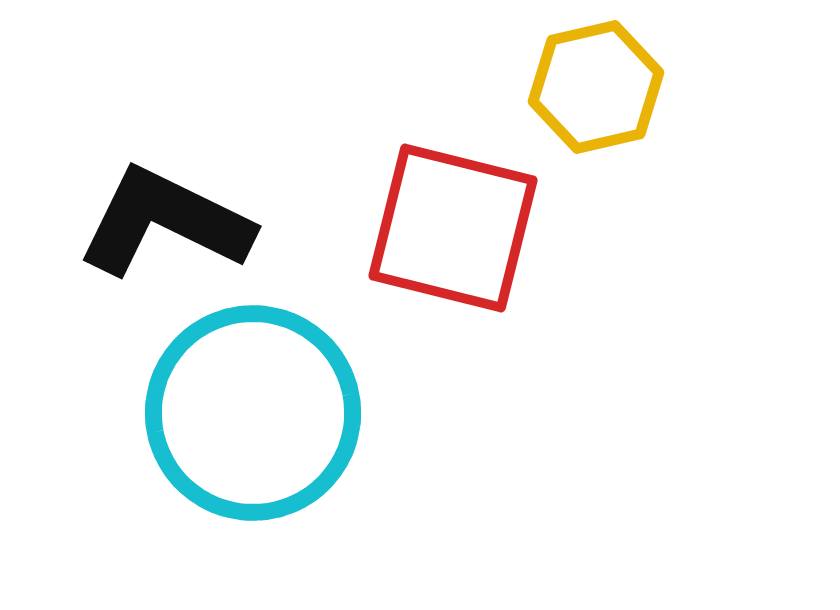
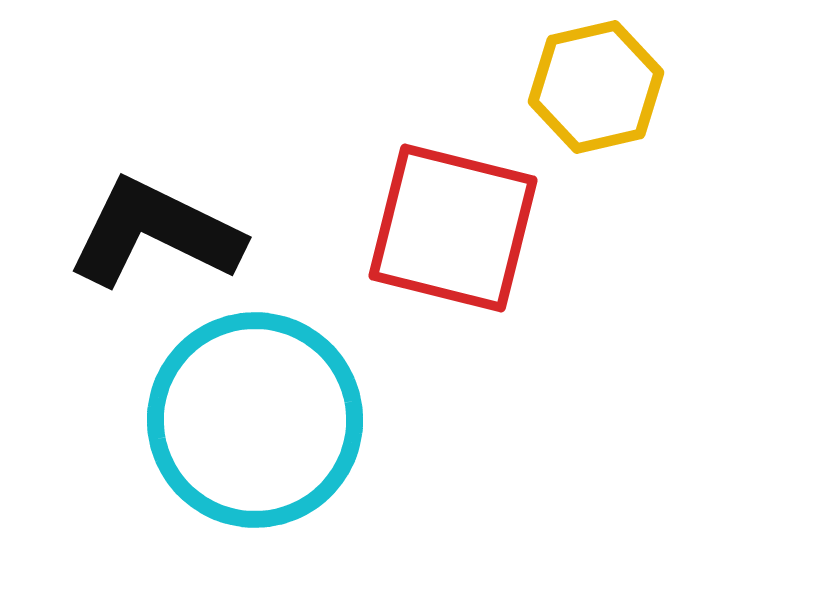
black L-shape: moved 10 px left, 11 px down
cyan circle: moved 2 px right, 7 px down
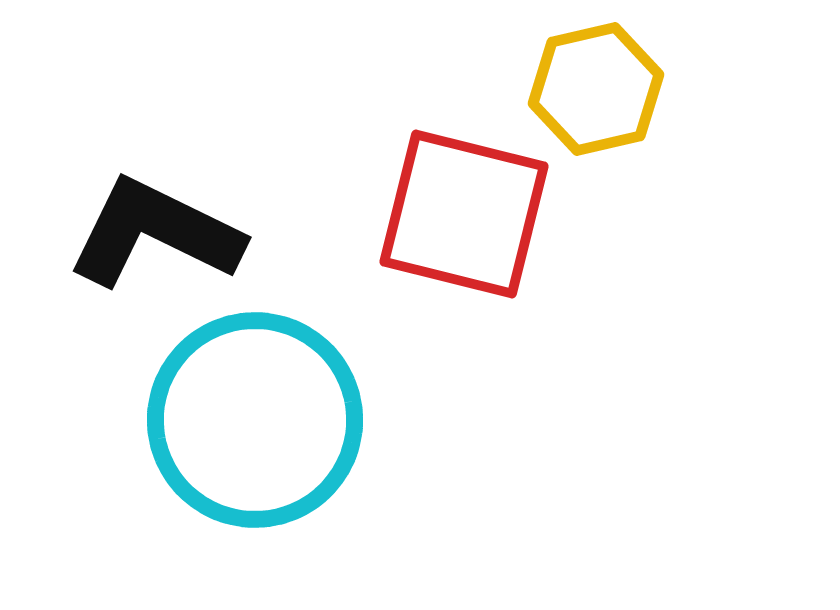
yellow hexagon: moved 2 px down
red square: moved 11 px right, 14 px up
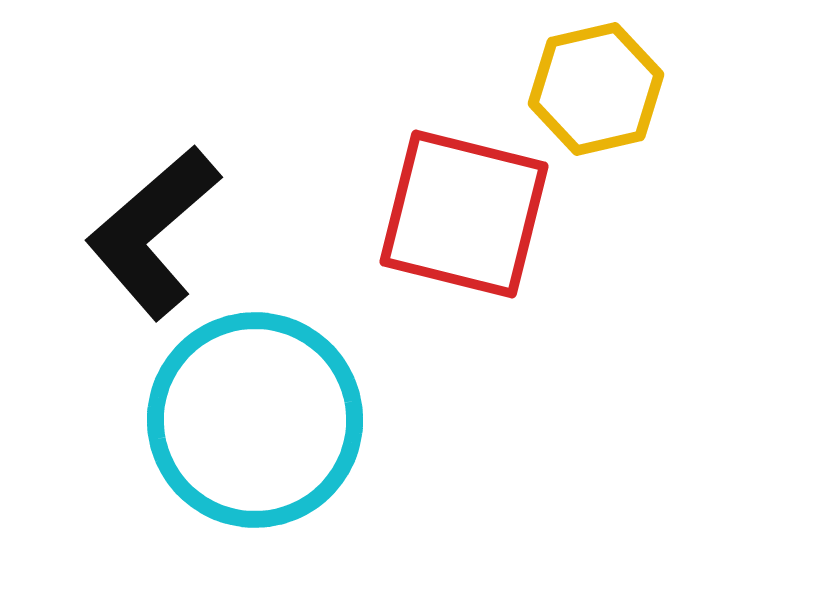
black L-shape: moved 2 px left, 1 px up; rotated 67 degrees counterclockwise
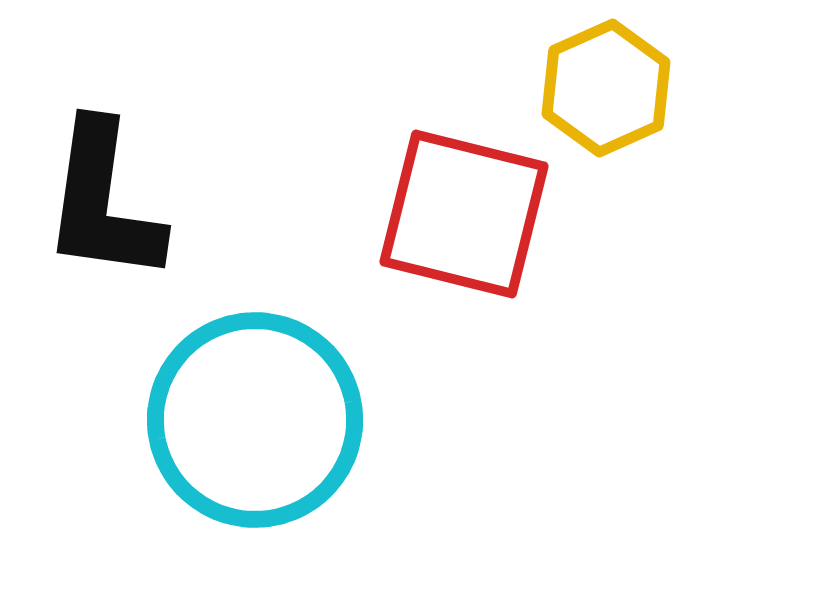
yellow hexagon: moved 10 px right, 1 px up; rotated 11 degrees counterclockwise
black L-shape: moved 50 px left, 30 px up; rotated 41 degrees counterclockwise
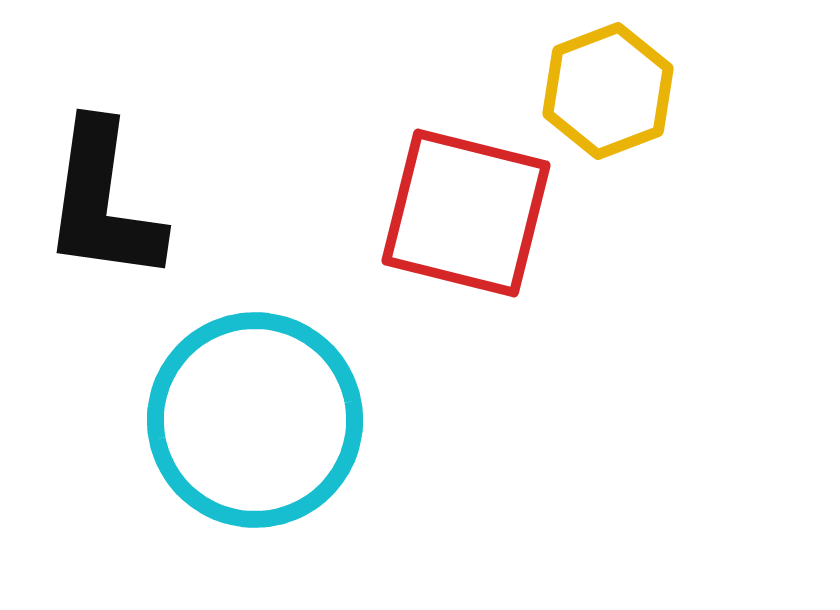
yellow hexagon: moved 2 px right, 3 px down; rotated 3 degrees clockwise
red square: moved 2 px right, 1 px up
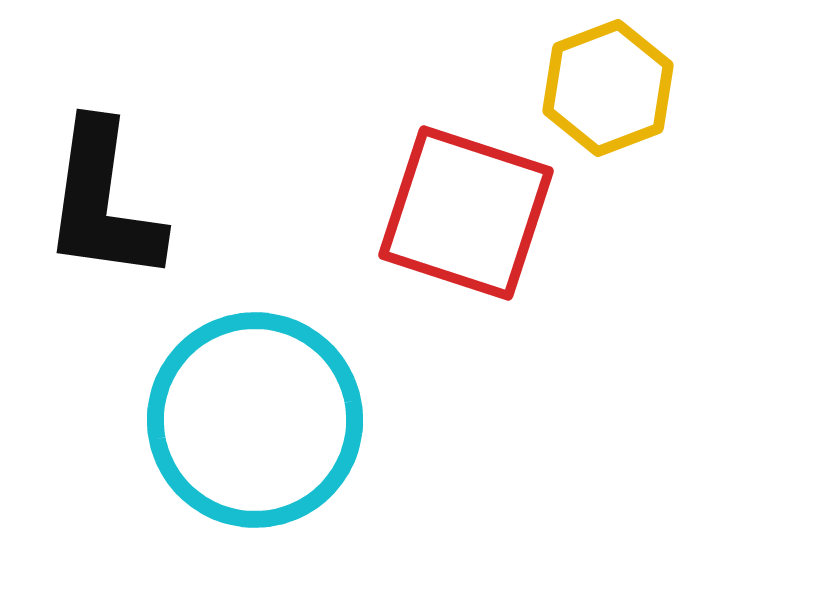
yellow hexagon: moved 3 px up
red square: rotated 4 degrees clockwise
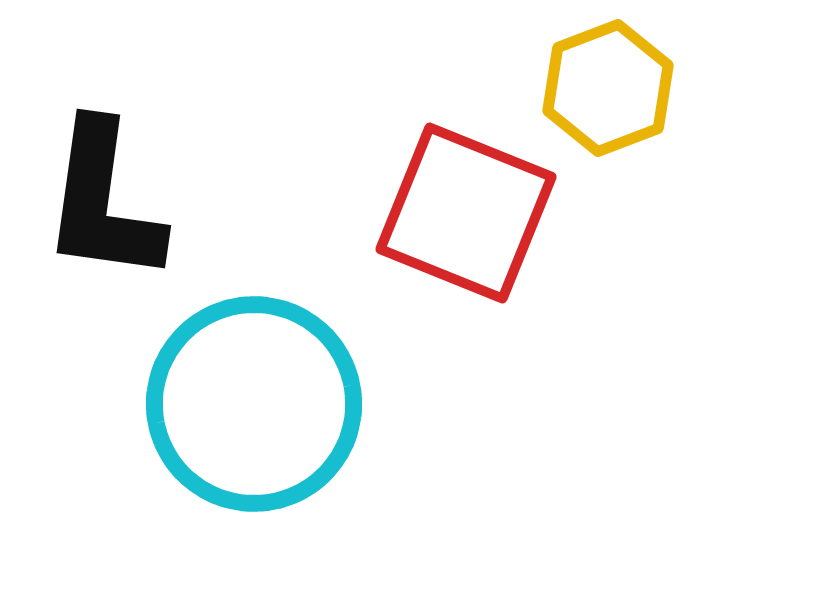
red square: rotated 4 degrees clockwise
cyan circle: moved 1 px left, 16 px up
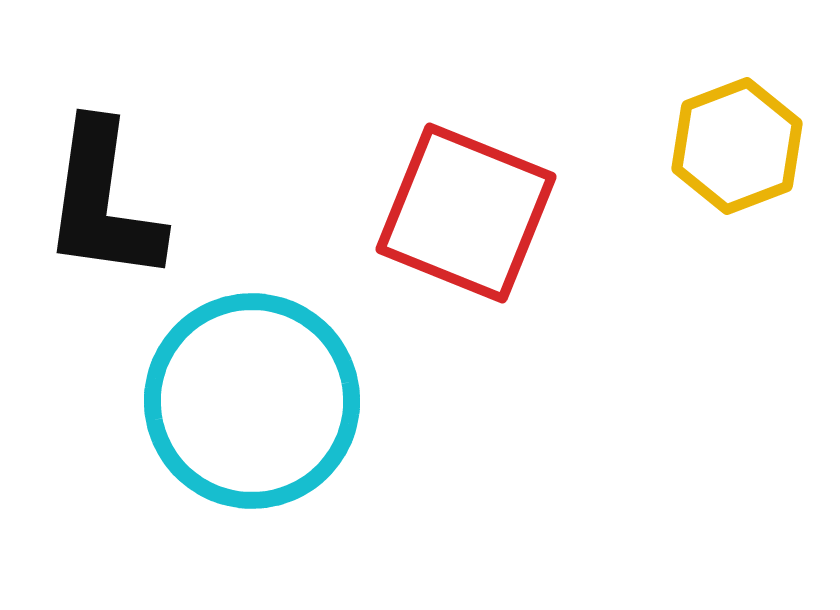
yellow hexagon: moved 129 px right, 58 px down
cyan circle: moved 2 px left, 3 px up
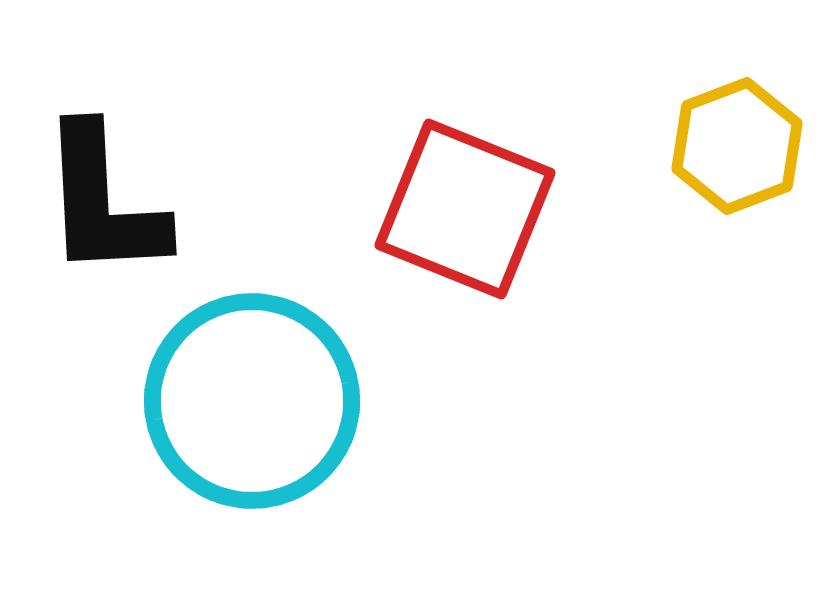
black L-shape: rotated 11 degrees counterclockwise
red square: moved 1 px left, 4 px up
